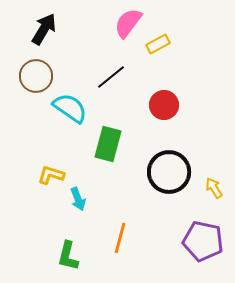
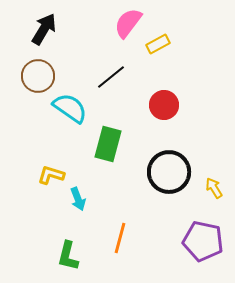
brown circle: moved 2 px right
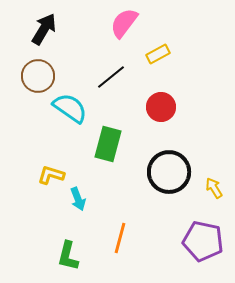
pink semicircle: moved 4 px left
yellow rectangle: moved 10 px down
red circle: moved 3 px left, 2 px down
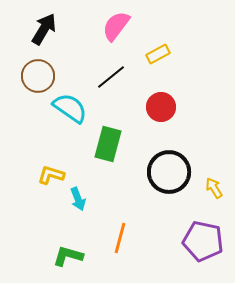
pink semicircle: moved 8 px left, 3 px down
green L-shape: rotated 92 degrees clockwise
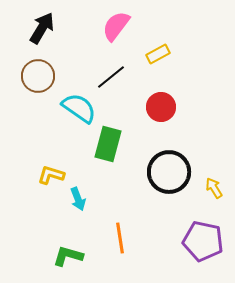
black arrow: moved 2 px left, 1 px up
cyan semicircle: moved 9 px right
orange line: rotated 24 degrees counterclockwise
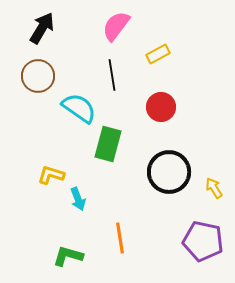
black line: moved 1 px right, 2 px up; rotated 60 degrees counterclockwise
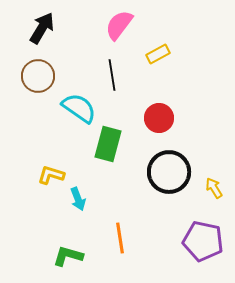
pink semicircle: moved 3 px right, 1 px up
red circle: moved 2 px left, 11 px down
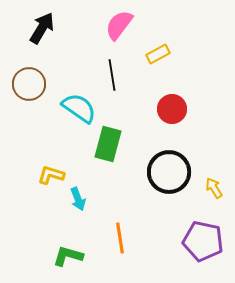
brown circle: moved 9 px left, 8 px down
red circle: moved 13 px right, 9 px up
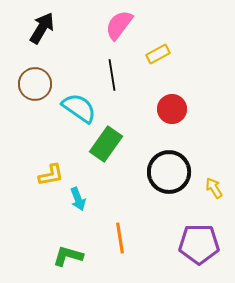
brown circle: moved 6 px right
green rectangle: moved 2 px left; rotated 20 degrees clockwise
yellow L-shape: rotated 152 degrees clockwise
purple pentagon: moved 4 px left, 3 px down; rotated 12 degrees counterclockwise
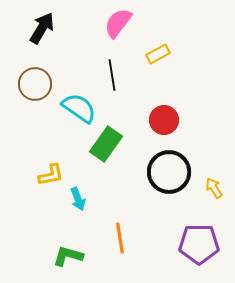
pink semicircle: moved 1 px left, 2 px up
red circle: moved 8 px left, 11 px down
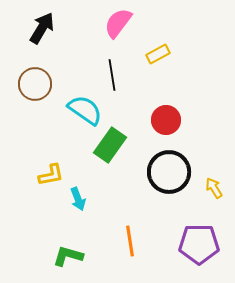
cyan semicircle: moved 6 px right, 2 px down
red circle: moved 2 px right
green rectangle: moved 4 px right, 1 px down
orange line: moved 10 px right, 3 px down
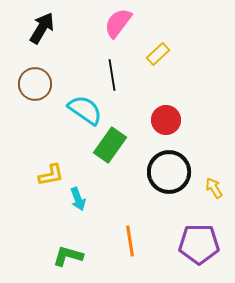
yellow rectangle: rotated 15 degrees counterclockwise
